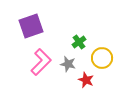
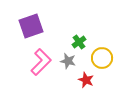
gray star: moved 3 px up
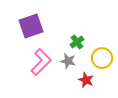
green cross: moved 2 px left
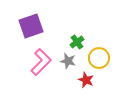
yellow circle: moved 3 px left
